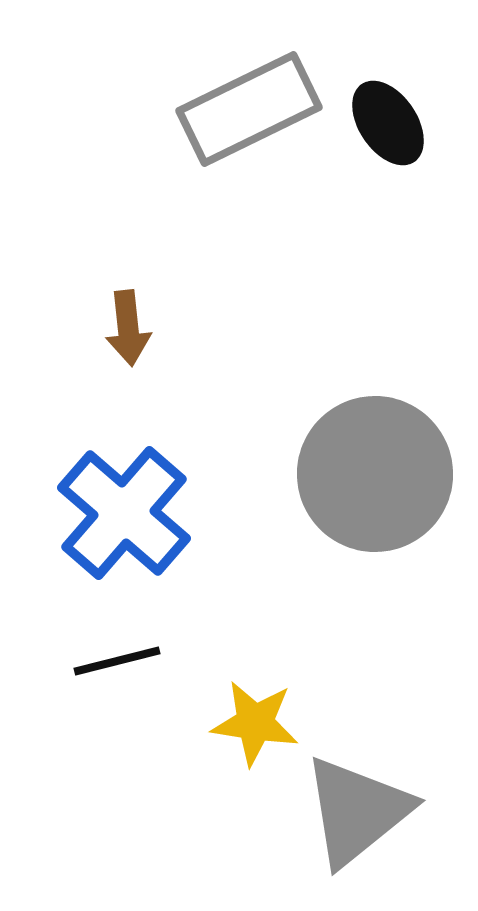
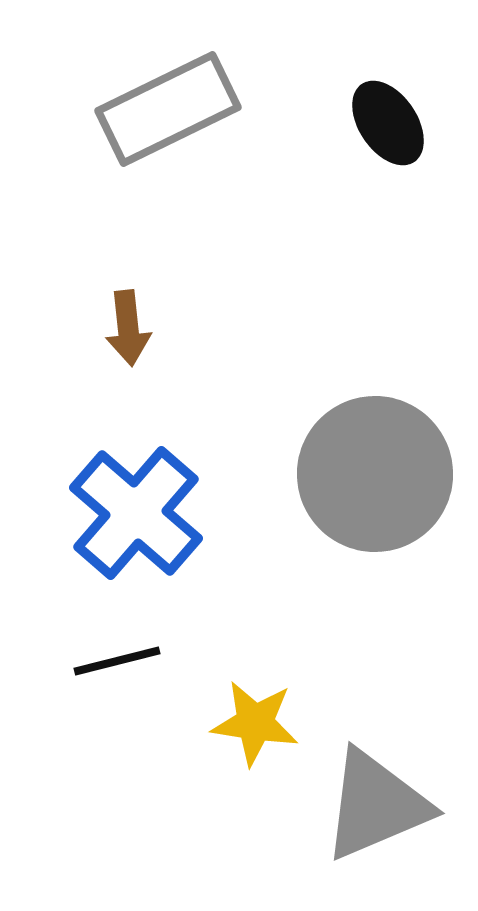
gray rectangle: moved 81 px left
blue cross: moved 12 px right
gray triangle: moved 19 px right, 6 px up; rotated 16 degrees clockwise
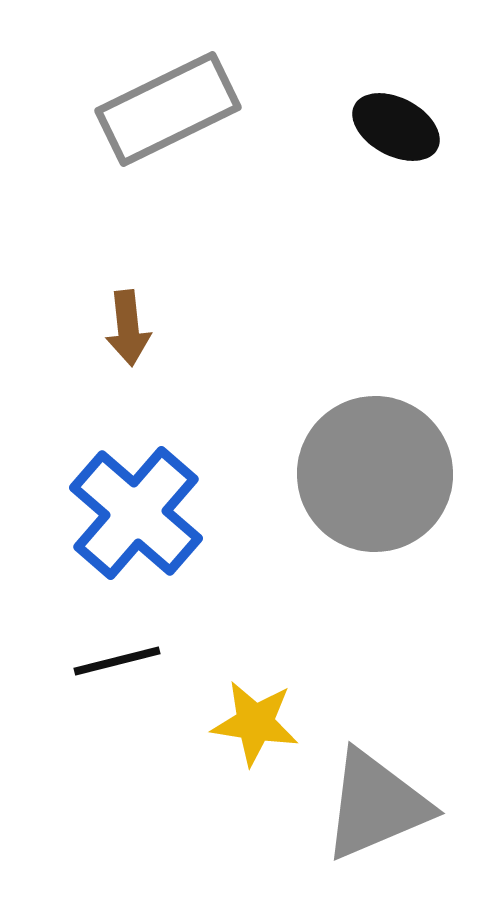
black ellipse: moved 8 px right, 4 px down; rotated 28 degrees counterclockwise
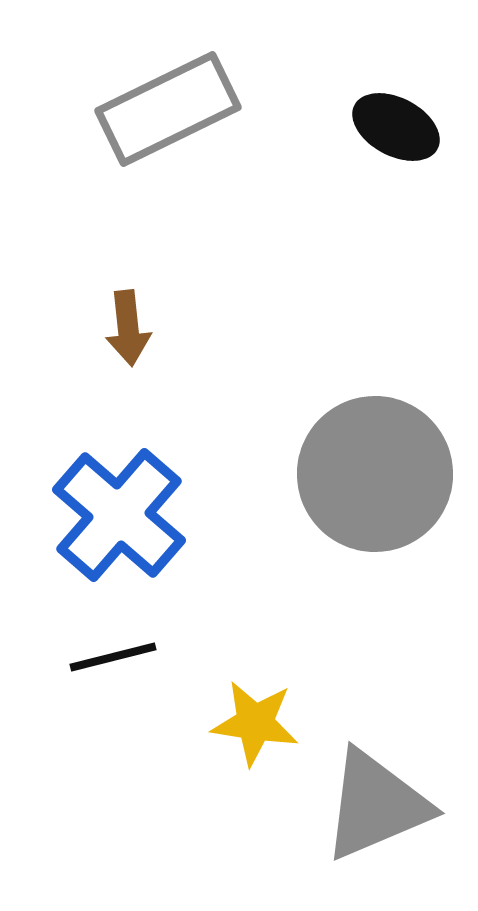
blue cross: moved 17 px left, 2 px down
black line: moved 4 px left, 4 px up
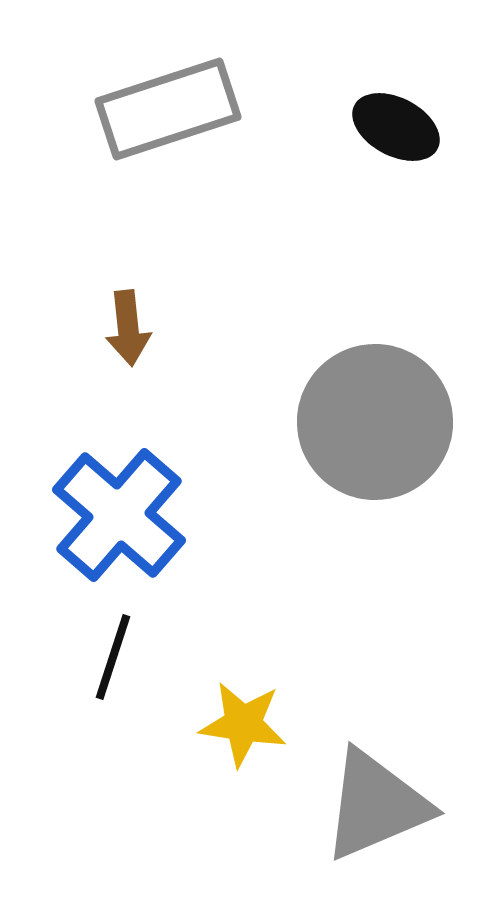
gray rectangle: rotated 8 degrees clockwise
gray circle: moved 52 px up
black line: rotated 58 degrees counterclockwise
yellow star: moved 12 px left, 1 px down
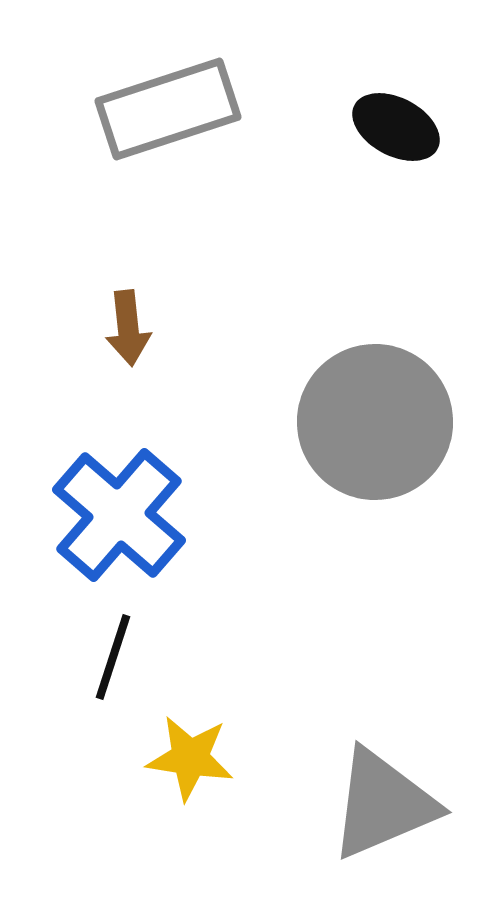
yellow star: moved 53 px left, 34 px down
gray triangle: moved 7 px right, 1 px up
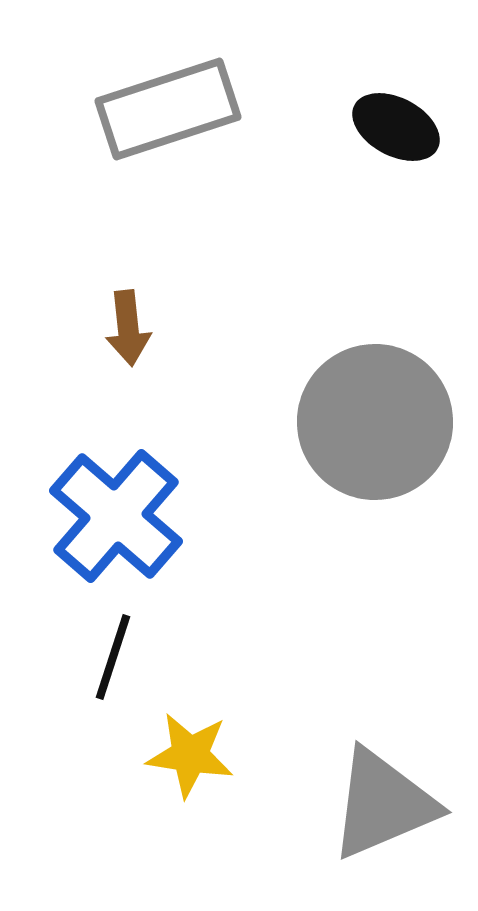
blue cross: moved 3 px left, 1 px down
yellow star: moved 3 px up
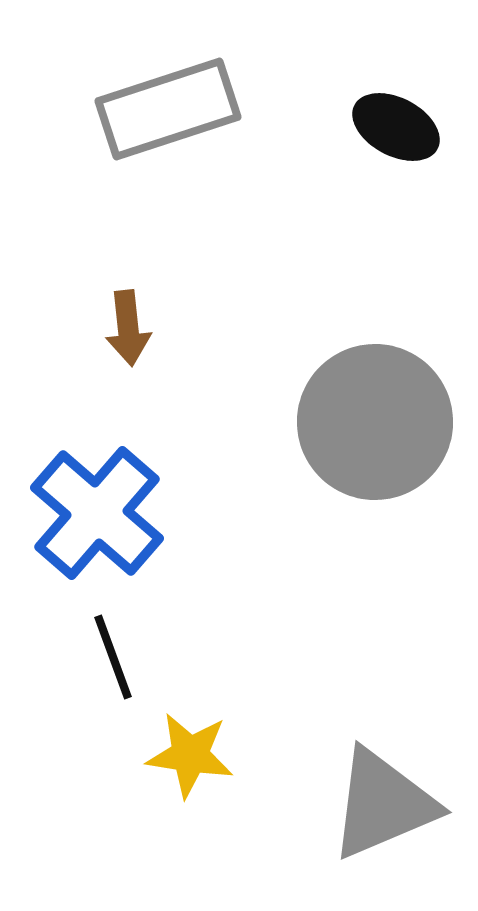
blue cross: moved 19 px left, 3 px up
black line: rotated 38 degrees counterclockwise
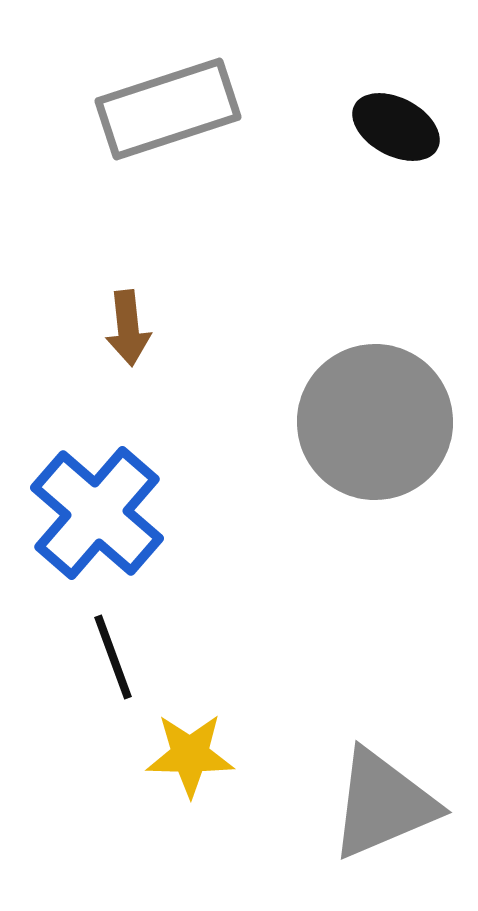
yellow star: rotated 8 degrees counterclockwise
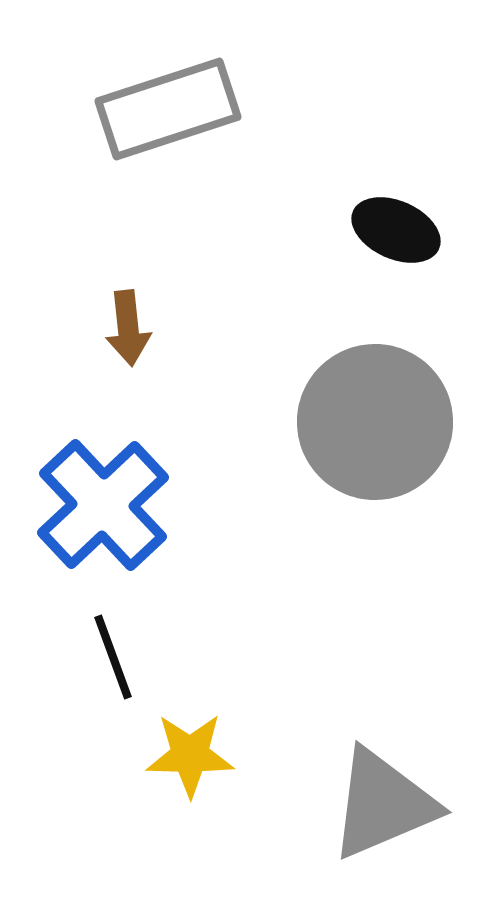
black ellipse: moved 103 px down; rotated 4 degrees counterclockwise
blue cross: moved 6 px right, 8 px up; rotated 6 degrees clockwise
